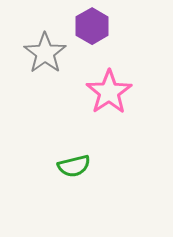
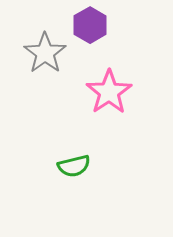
purple hexagon: moved 2 px left, 1 px up
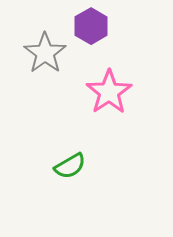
purple hexagon: moved 1 px right, 1 px down
green semicircle: moved 4 px left; rotated 16 degrees counterclockwise
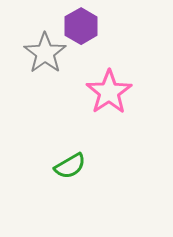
purple hexagon: moved 10 px left
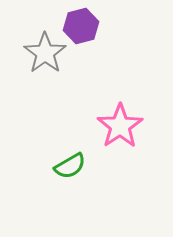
purple hexagon: rotated 16 degrees clockwise
pink star: moved 11 px right, 34 px down
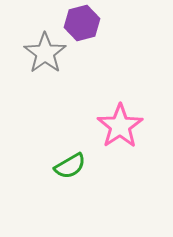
purple hexagon: moved 1 px right, 3 px up
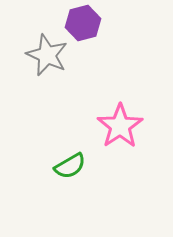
purple hexagon: moved 1 px right
gray star: moved 2 px right, 2 px down; rotated 12 degrees counterclockwise
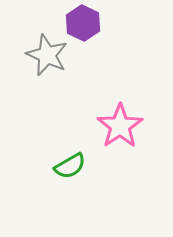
purple hexagon: rotated 20 degrees counterclockwise
